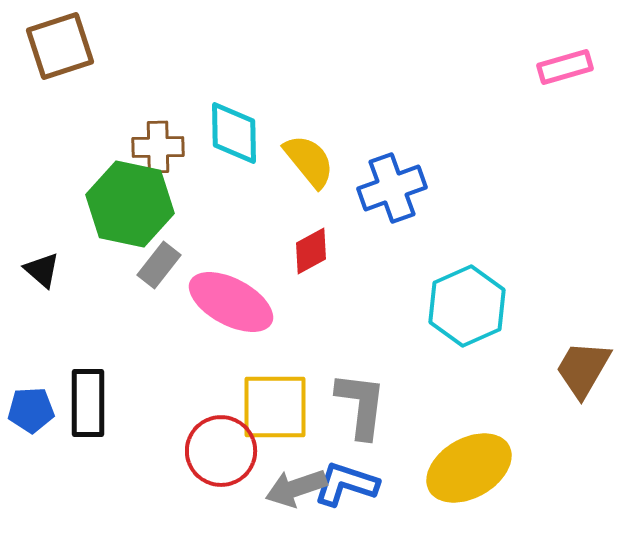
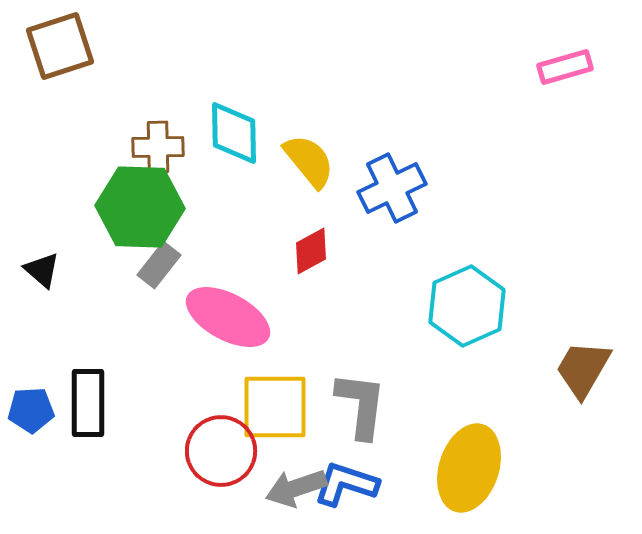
blue cross: rotated 6 degrees counterclockwise
green hexagon: moved 10 px right, 3 px down; rotated 10 degrees counterclockwise
pink ellipse: moved 3 px left, 15 px down
yellow ellipse: rotated 42 degrees counterclockwise
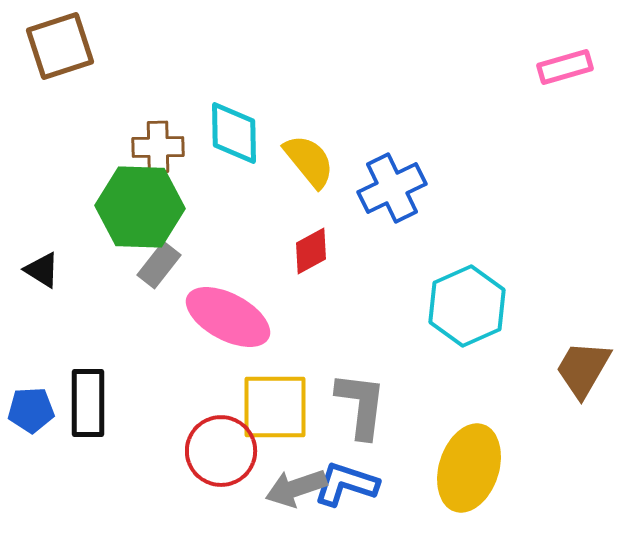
black triangle: rotated 9 degrees counterclockwise
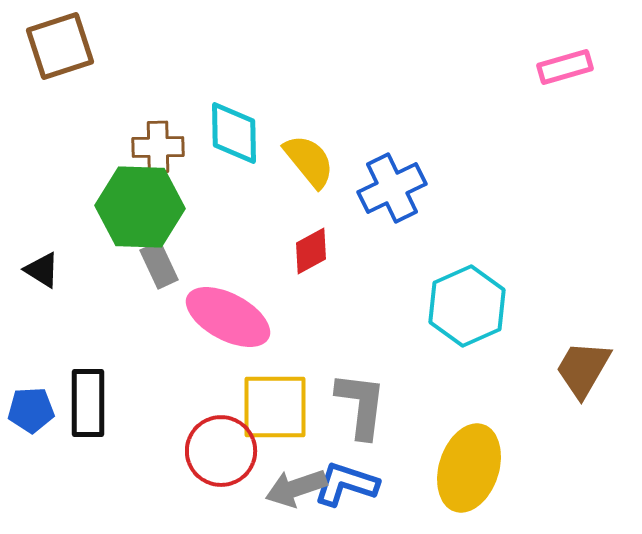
gray rectangle: rotated 63 degrees counterclockwise
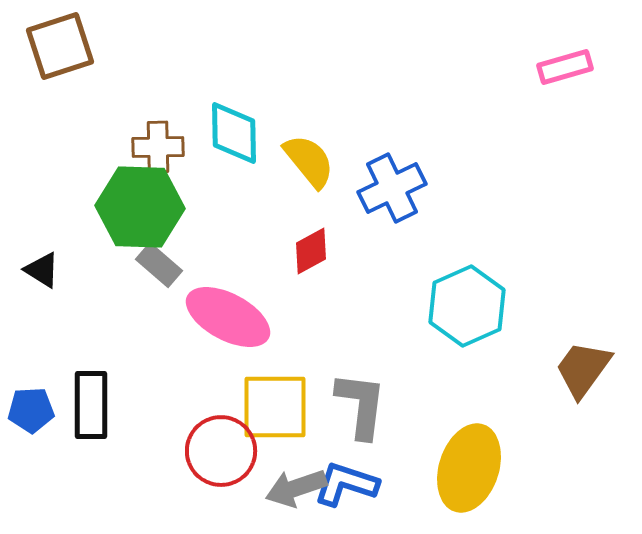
gray rectangle: rotated 24 degrees counterclockwise
brown trapezoid: rotated 6 degrees clockwise
black rectangle: moved 3 px right, 2 px down
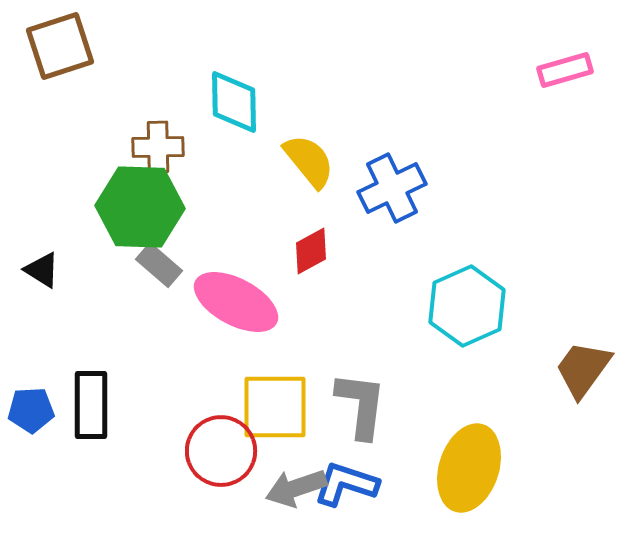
pink rectangle: moved 3 px down
cyan diamond: moved 31 px up
pink ellipse: moved 8 px right, 15 px up
